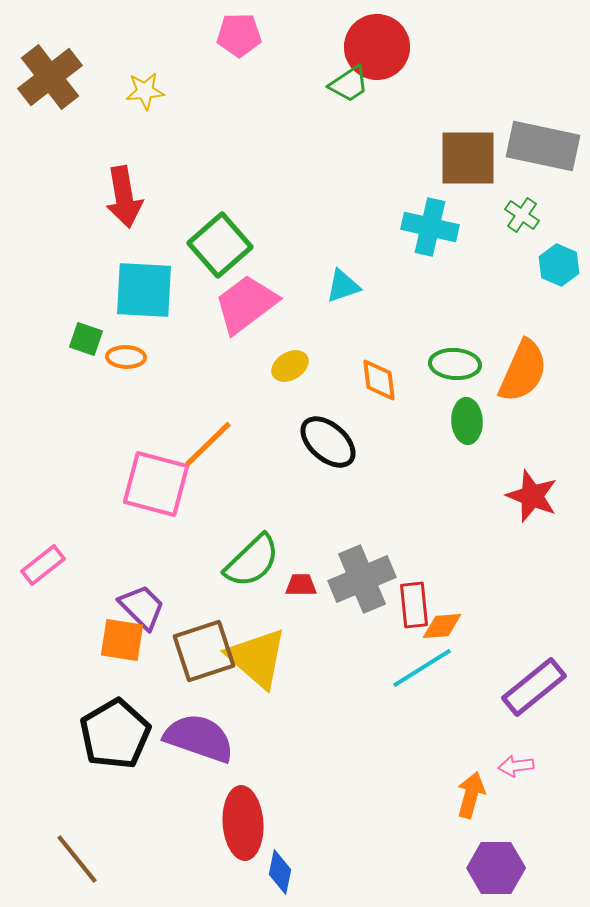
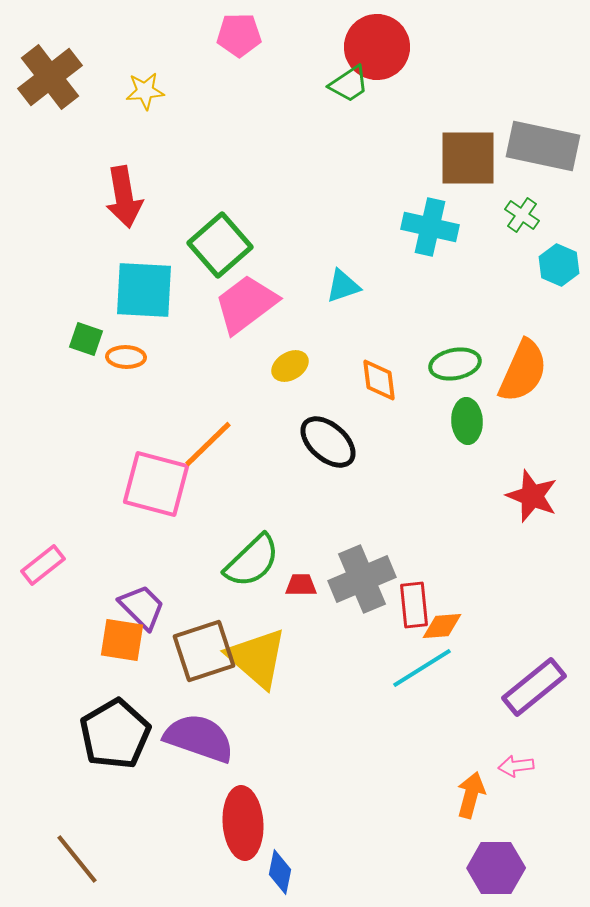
green ellipse at (455, 364): rotated 15 degrees counterclockwise
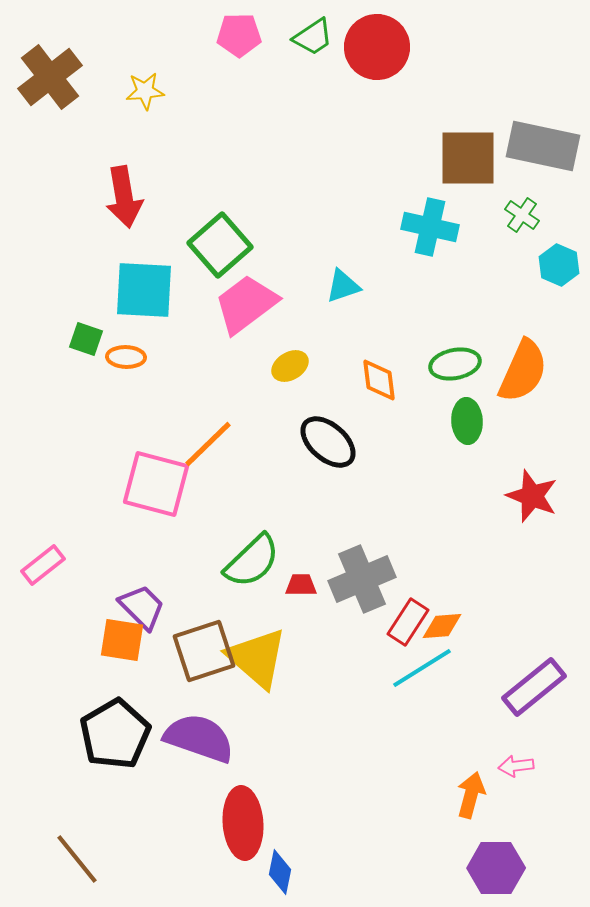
green trapezoid at (349, 84): moved 36 px left, 47 px up
red rectangle at (414, 605): moved 6 px left, 17 px down; rotated 39 degrees clockwise
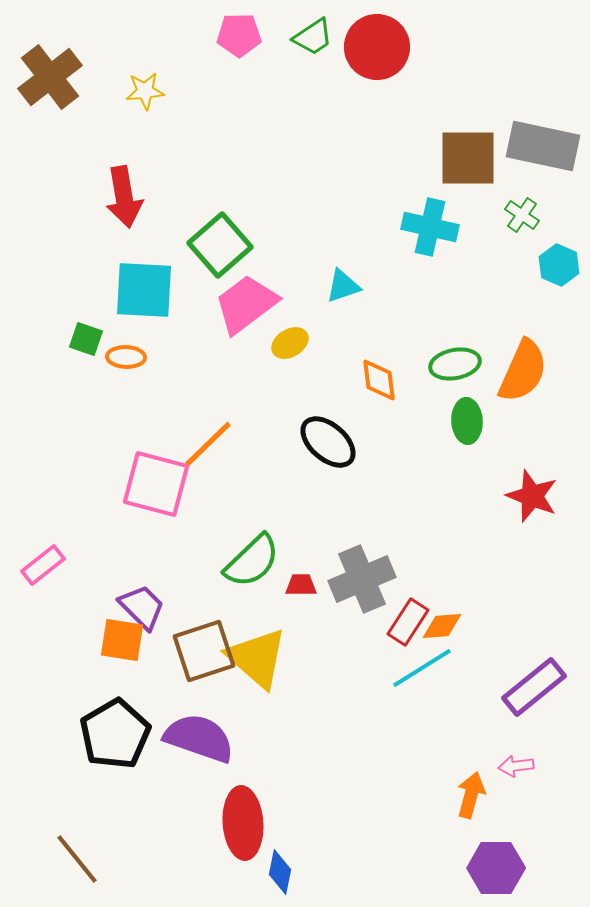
yellow ellipse at (290, 366): moved 23 px up
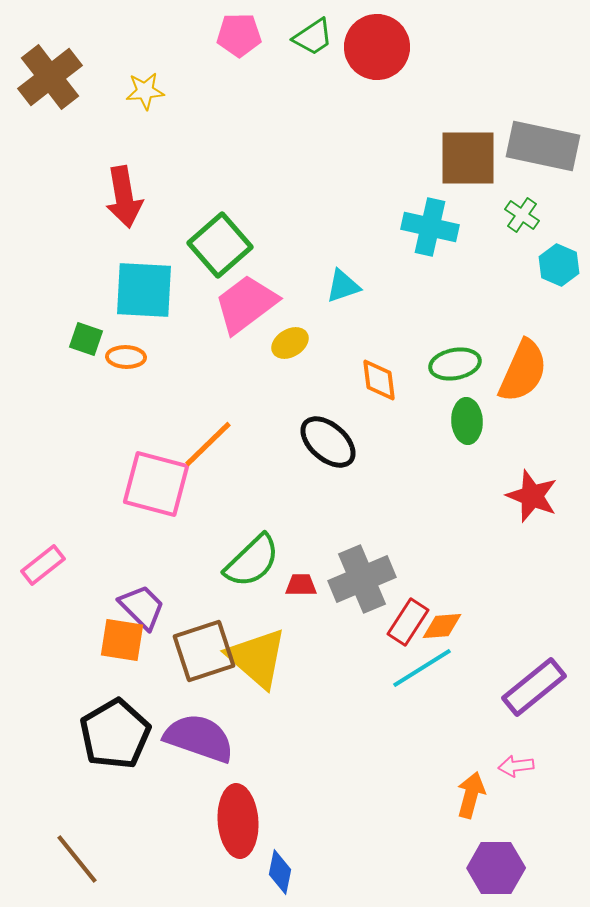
red ellipse at (243, 823): moved 5 px left, 2 px up
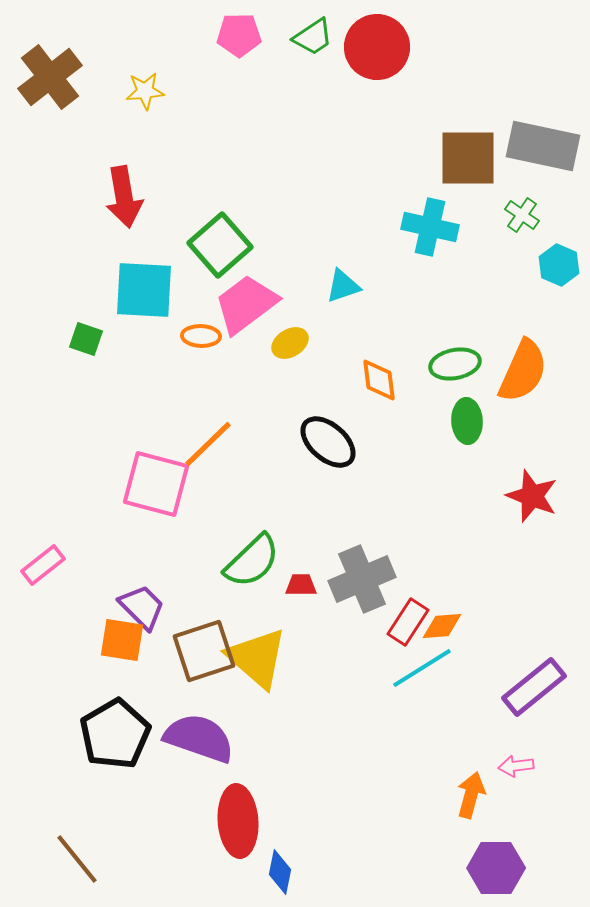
orange ellipse at (126, 357): moved 75 px right, 21 px up
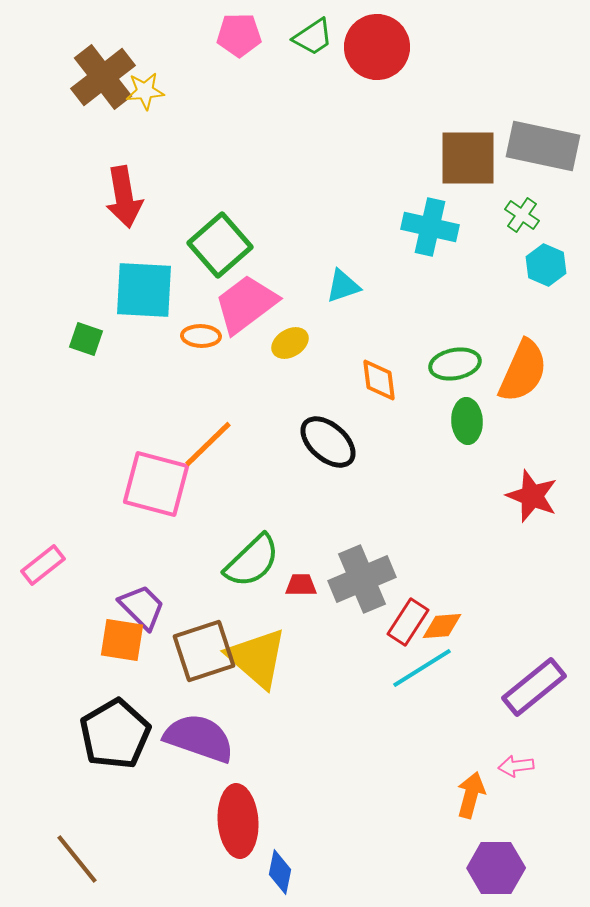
brown cross at (50, 77): moved 53 px right
cyan hexagon at (559, 265): moved 13 px left
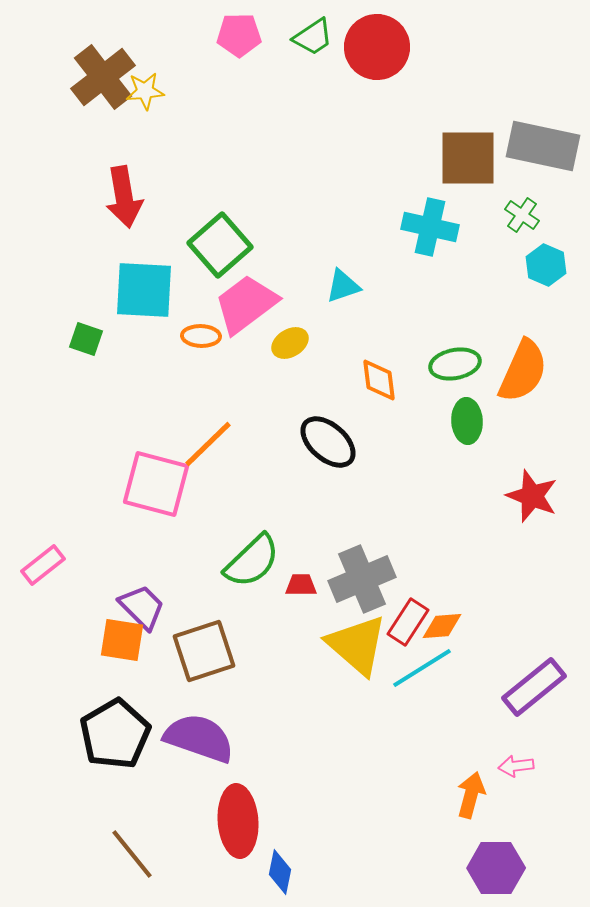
yellow triangle at (257, 658): moved 100 px right, 13 px up
brown line at (77, 859): moved 55 px right, 5 px up
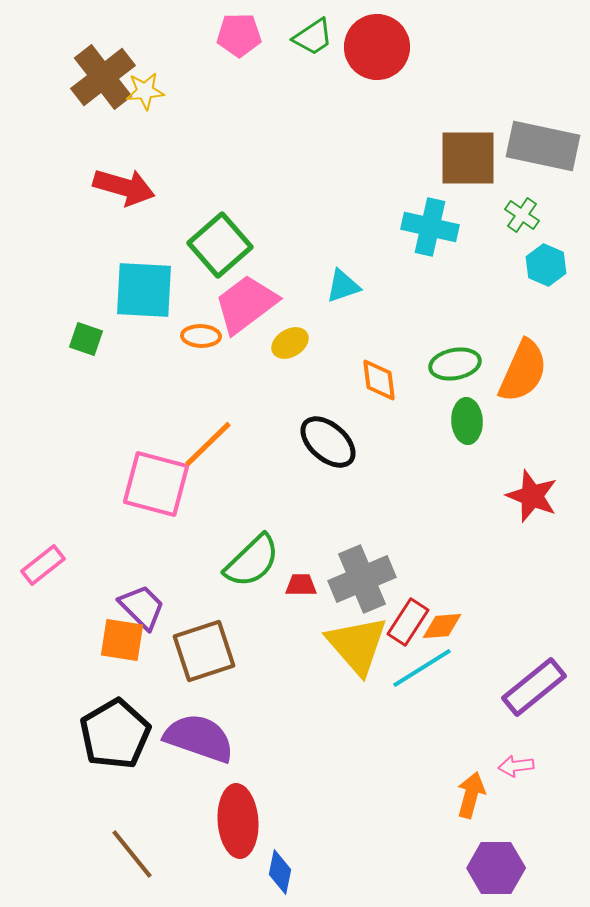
red arrow at (124, 197): moved 10 px up; rotated 64 degrees counterclockwise
yellow triangle at (357, 645): rotated 8 degrees clockwise
